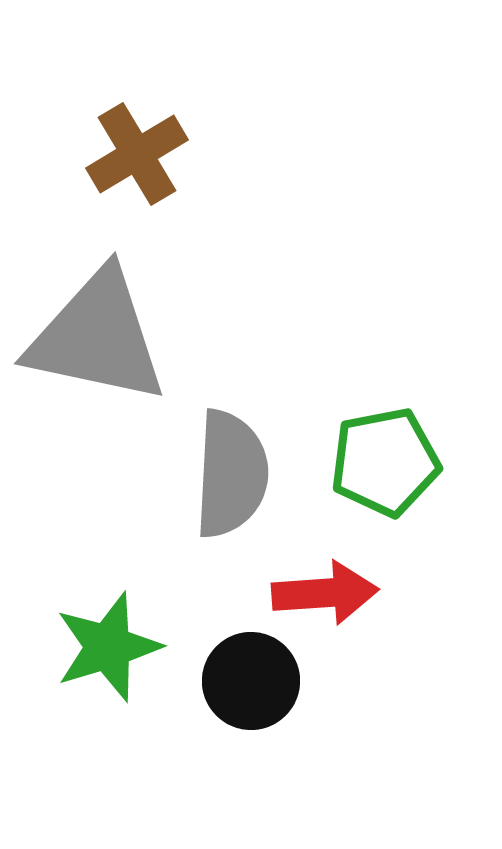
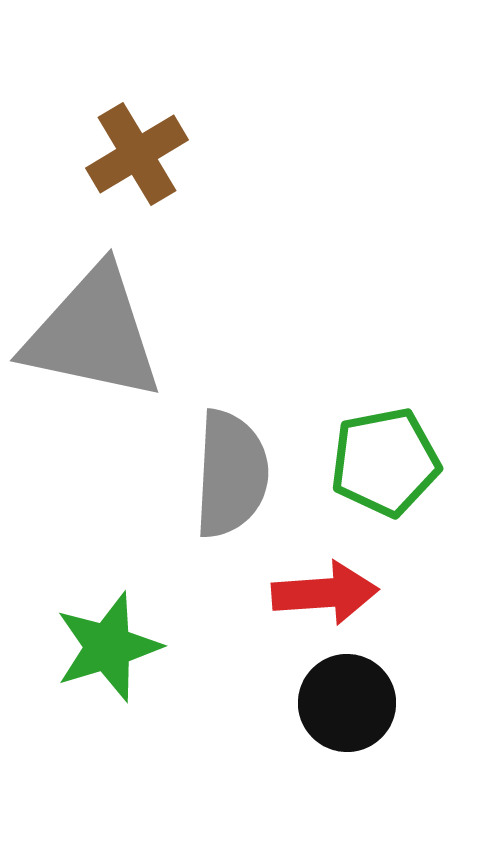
gray triangle: moved 4 px left, 3 px up
black circle: moved 96 px right, 22 px down
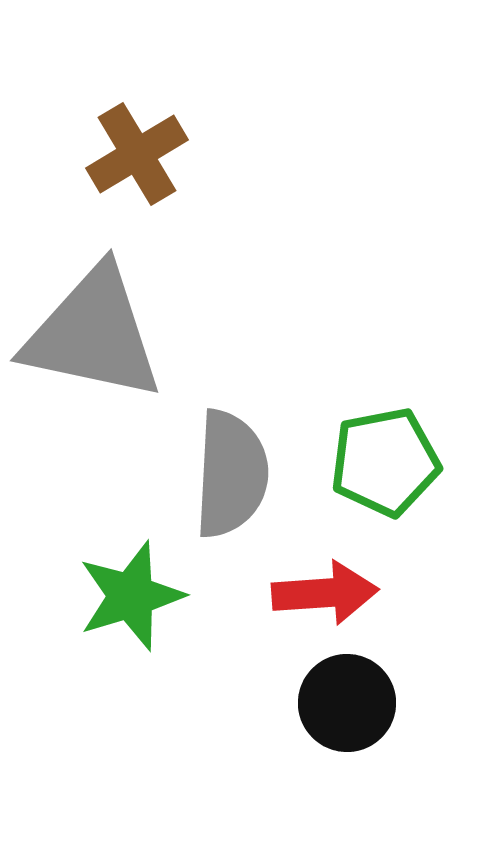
green star: moved 23 px right, 51 px up
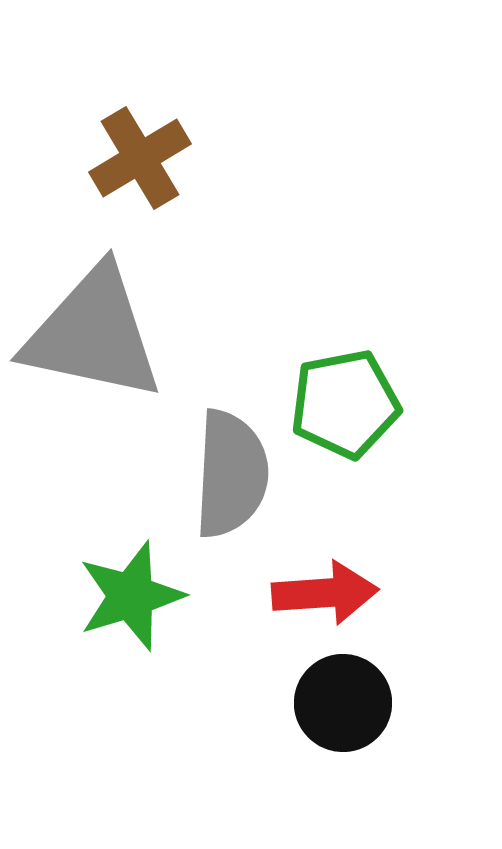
brown cross: moved 3 px right, 4 px down
green pentagon: moved 40 px left, 58 px up
black circle: moved 4 px left
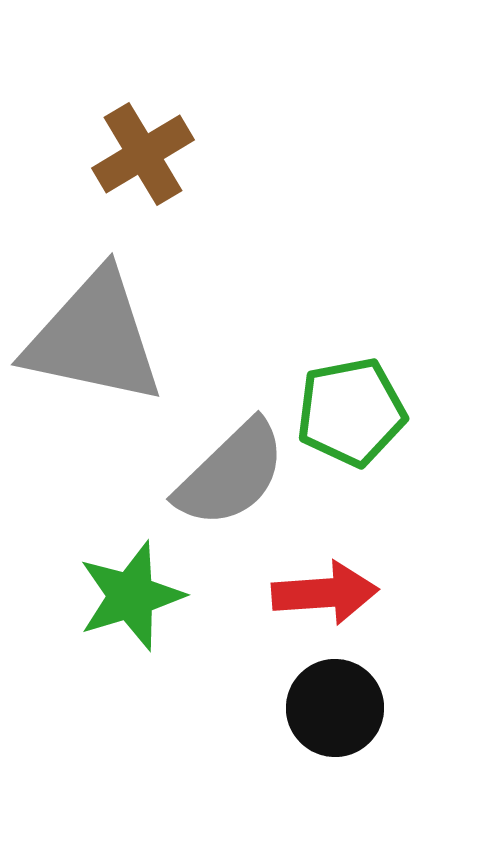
brown cross: moved 3 px right, 4 px up
gray triangle: moved 1 px right, 4 px down
green pentagon: moved 6 px right, 8 px down
gray semicircle: rotated 43 degrees clockwise
black circle: moved 8 px left, 5 px down
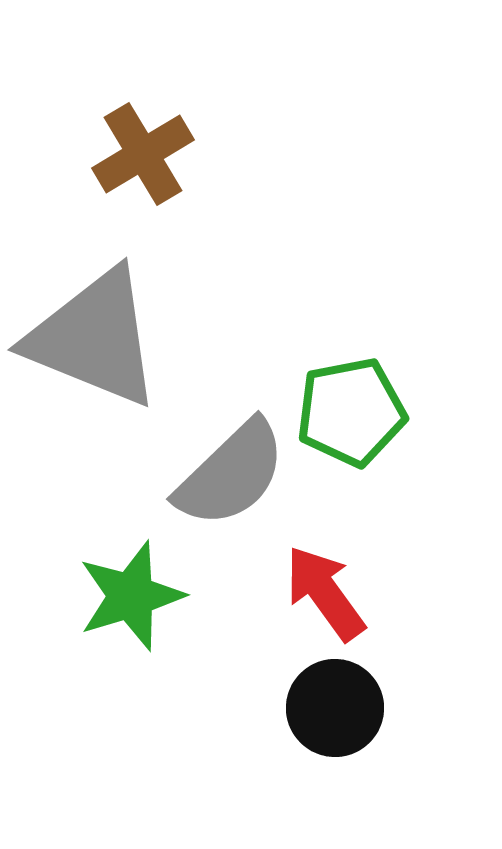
gray triangle: rotated 10 degrees clockwise
red arrow: rotated 122 degrees counterclockwise
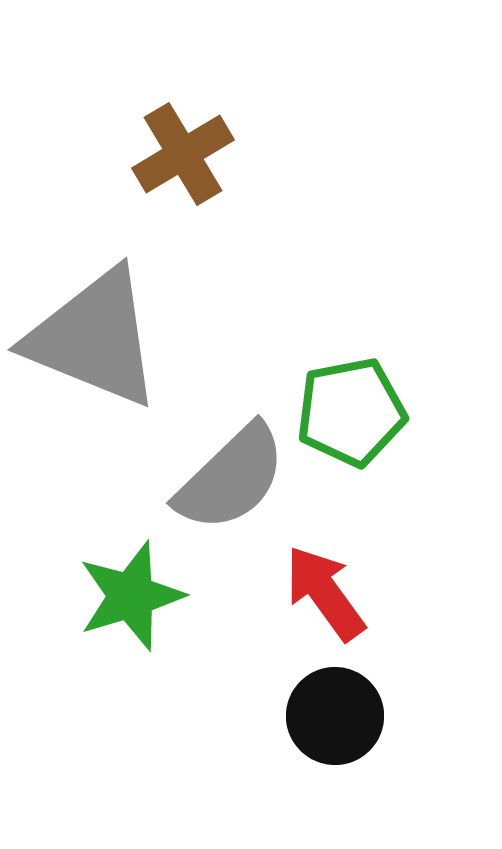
brown cross: moved 40 px right
gray semicircle: moved 4 px down
black circle: moved 8 px down
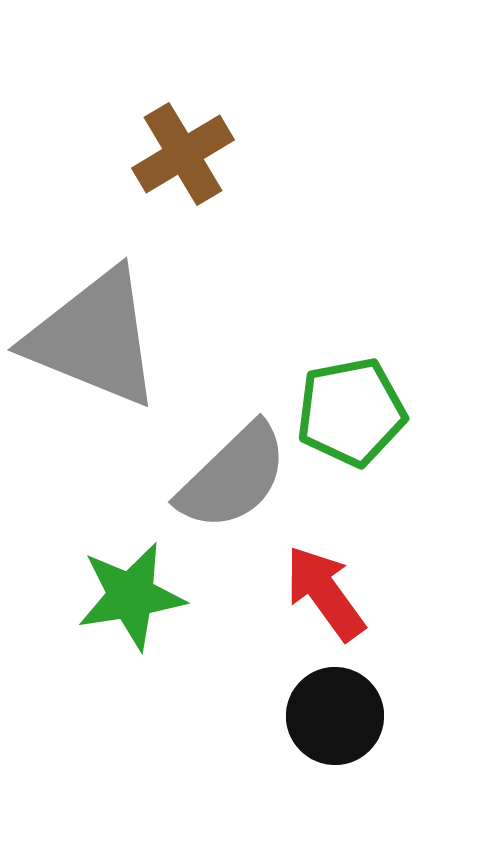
gray semicircle: moved 2 px right, 1 px up
green star: rotated 8 degrees clockwise
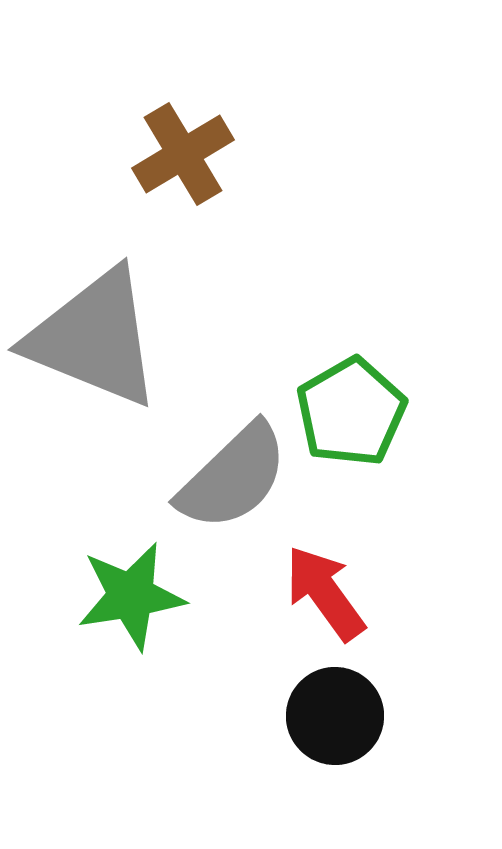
green pentagon: rotated 19 degrees counterclockwise
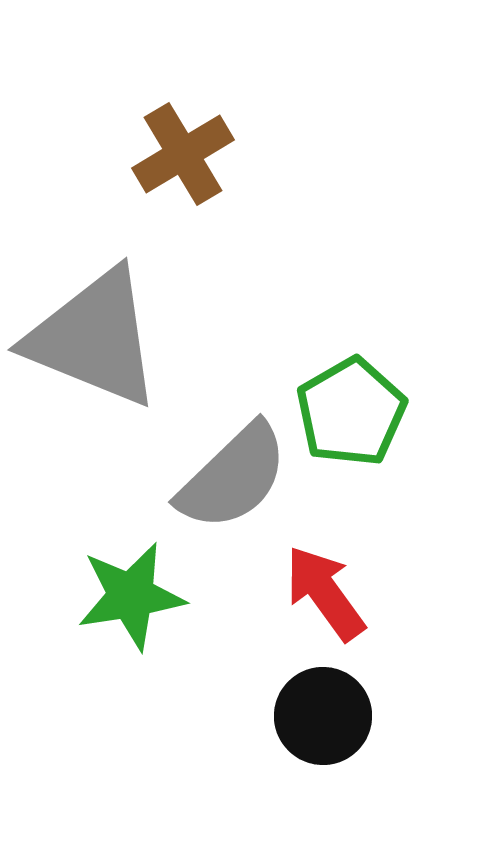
black circle: moved 12 px left
